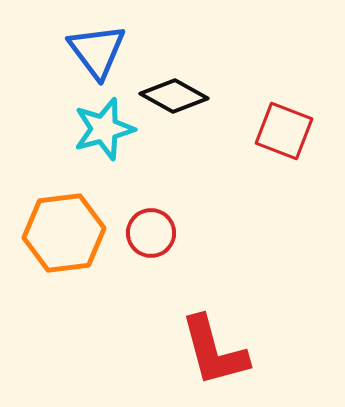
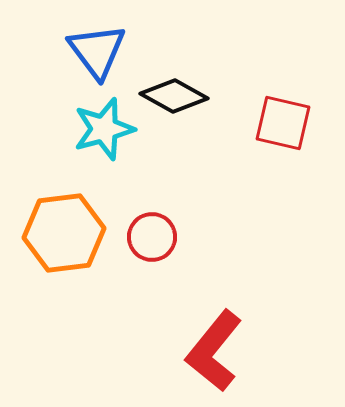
red square: moved 1 px left, 8 px up; rotated 8 degrees counterclockwise
red circle: moved 1 px right, 4 px down
red L-shape: rotated 54 degrees clockwise
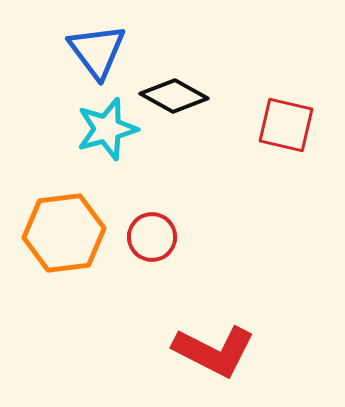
red square: moved 3 px right, 2 px down
cyan star: moved 3 px right
red L-shape: rotated 102 degrees counterclockwise
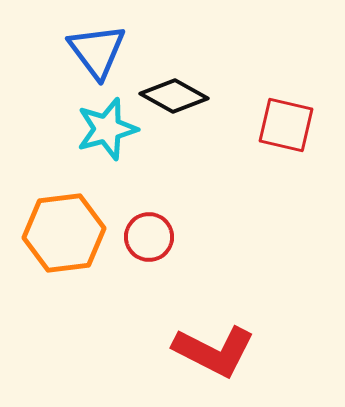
red circle: moved 3 px left
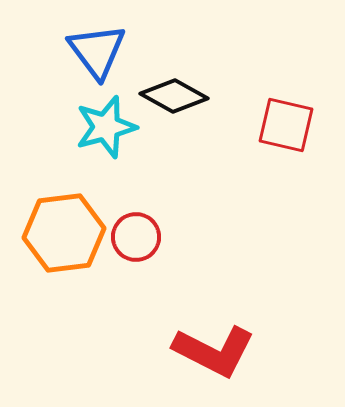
cyan star: moved 1 px left, 2 px up
red circle: moved 13 px left
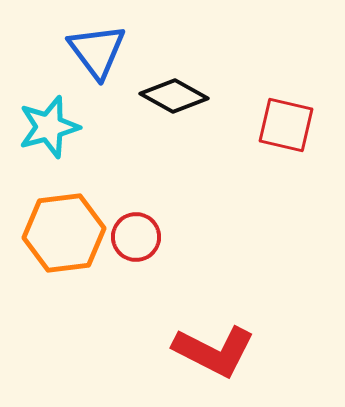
cyan star: moved 57 px left
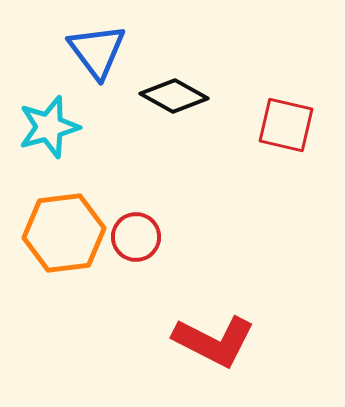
red L-shape: moved 10 px up
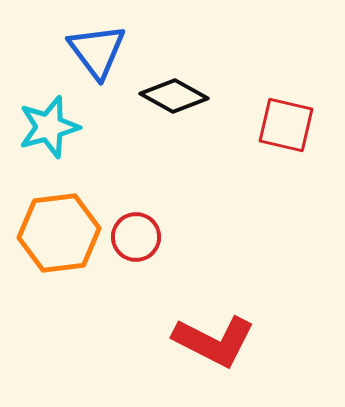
orange hexagon: moved 5 px left
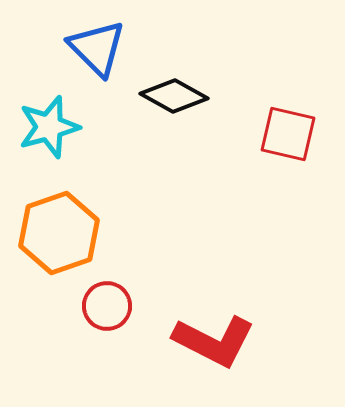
blue triangle: moved 3 px up; rotated 8 degrees counterclockwise
red square: moved 2 px right, 9 px down
orange hexagon: rotated 12 degrees counterclockwise
red circle: moved 29 px left, 69 px down
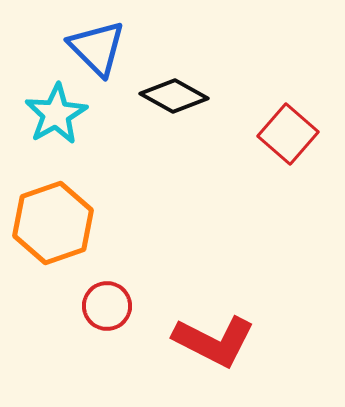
cyan star: moved 7 px right, 13 px up; rotated 14 degrees counterclockwise
red square: rotated 28 degrees clockwise
orange hexagon: moved 6 px left, 10 px up
